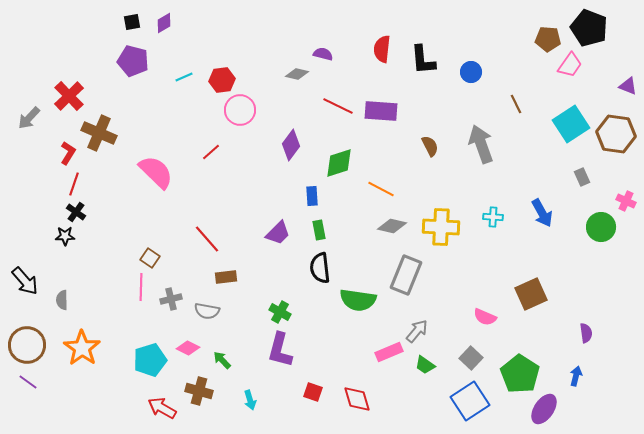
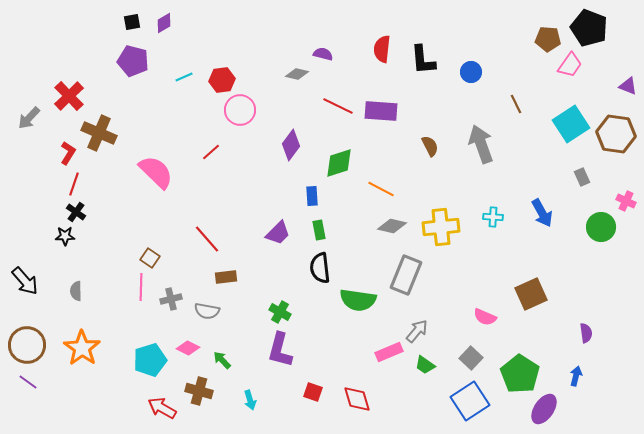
yellow cross at (441, 227): rotated 9 degrees counterclockwise
gray semicircle at (62, 300): moved 14 px right, 9 px up
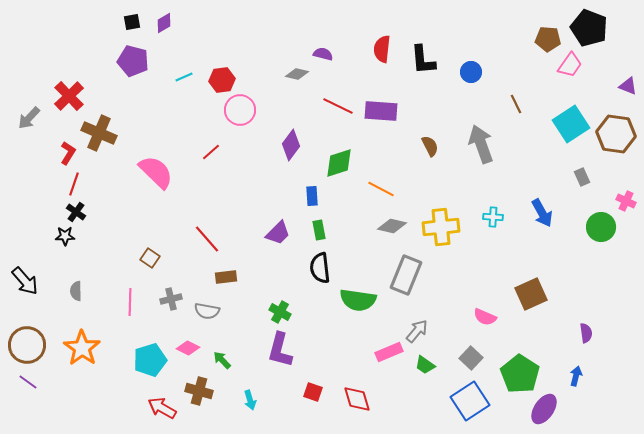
pink line at (141, 287): moved 11 px left, 15 px down
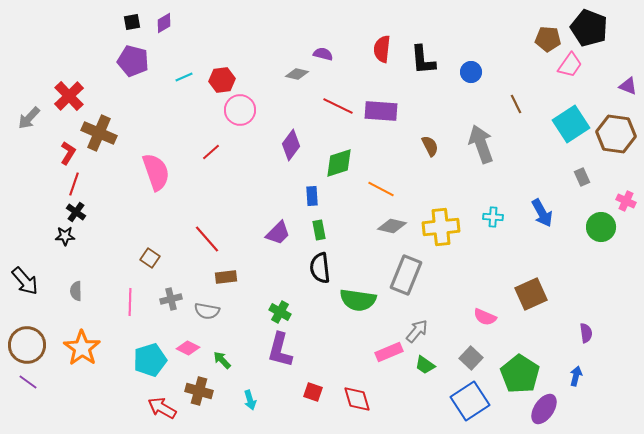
pink semicircle at (156, 172): rotated 27 degrees clockwise
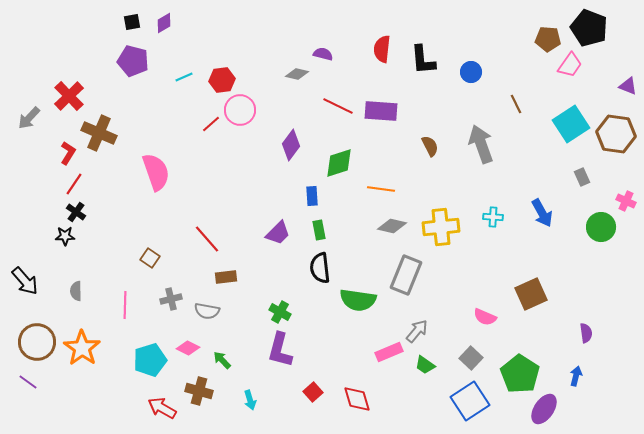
red line at (211, 152): moved 28 px up
red line at (74, 184): rotated 15 degrees clockwise
orange line at (381, 189): rotated 20 degrees counterclockwise
pink line at (130, 302): moved 5 px left, 3 px down
brown circle at (27, 345): moved 10 px right, 3 px up
red square at (313, 392): rotated 30 degrees clockwise
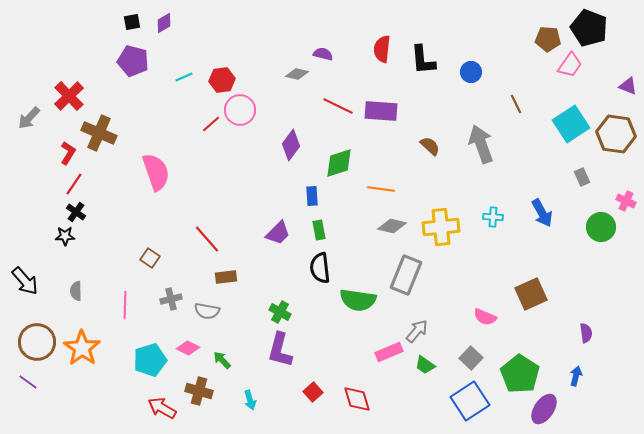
brown semicircle at (430, 146): rotated 20 degrees counterclockwise
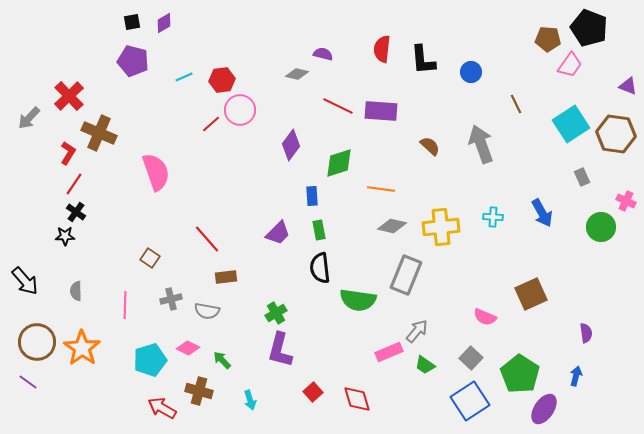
green cross at (280, 312): moved 4 px left, 1 px down; rotated 30 degrees clockwise
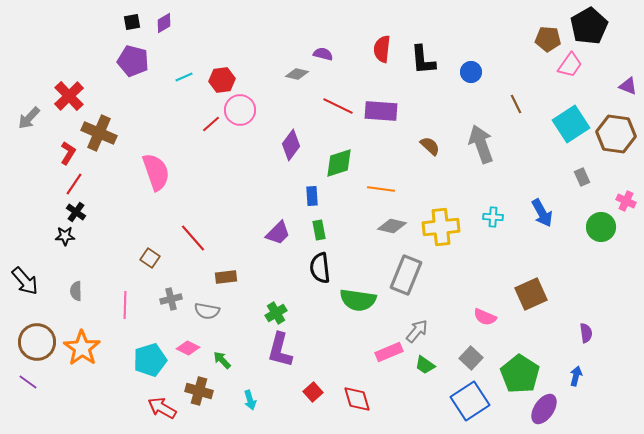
black pentagon at (589, 28): moved 2 px up; rotated 21 degrees clockwise
red line at (207, 239): moved 14 px left, 1 px up
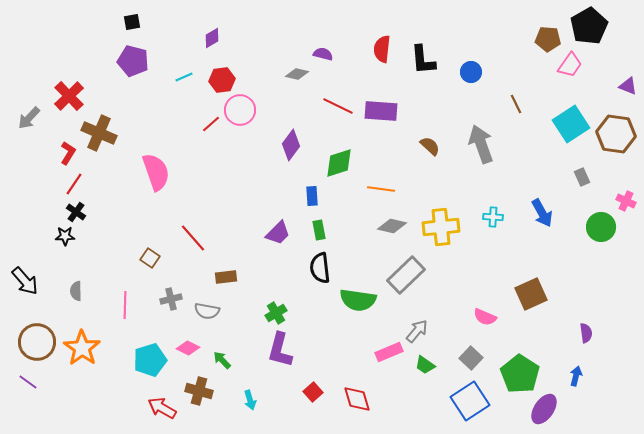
purple diamond at (164, 23): moved 48 px right, 15 px down
gray rectangle at (406, 275): rotated 24 degrees clockwise
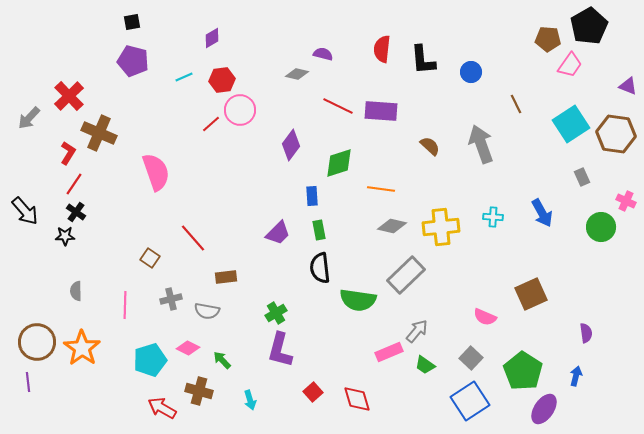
black arrow at (25, 281): moved 70 px up
green pentagon at (520, 374): moved 3 px right, 3 px up
purple line at (28, 382): rotated 48 degrees clockwise
